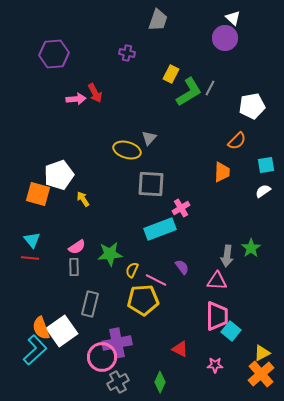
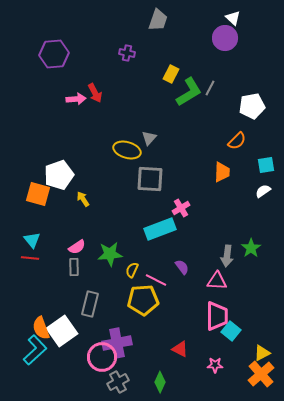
gray square at (151, 184): moved 1 px left, 5 px up
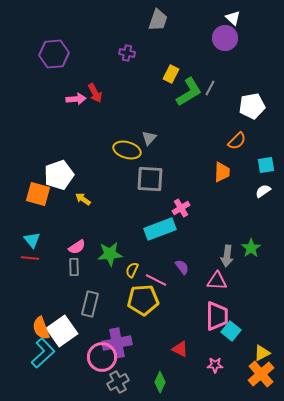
yellow arrow at (83, 199): rotated 21 degrees counterclockwise
cyan L-shape at (35, 350): moved 8 px right, 3 px down
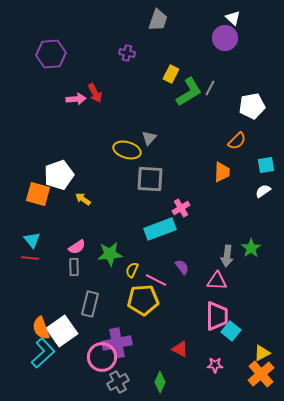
purple hexagon at (54, 54): moved 3 px left
